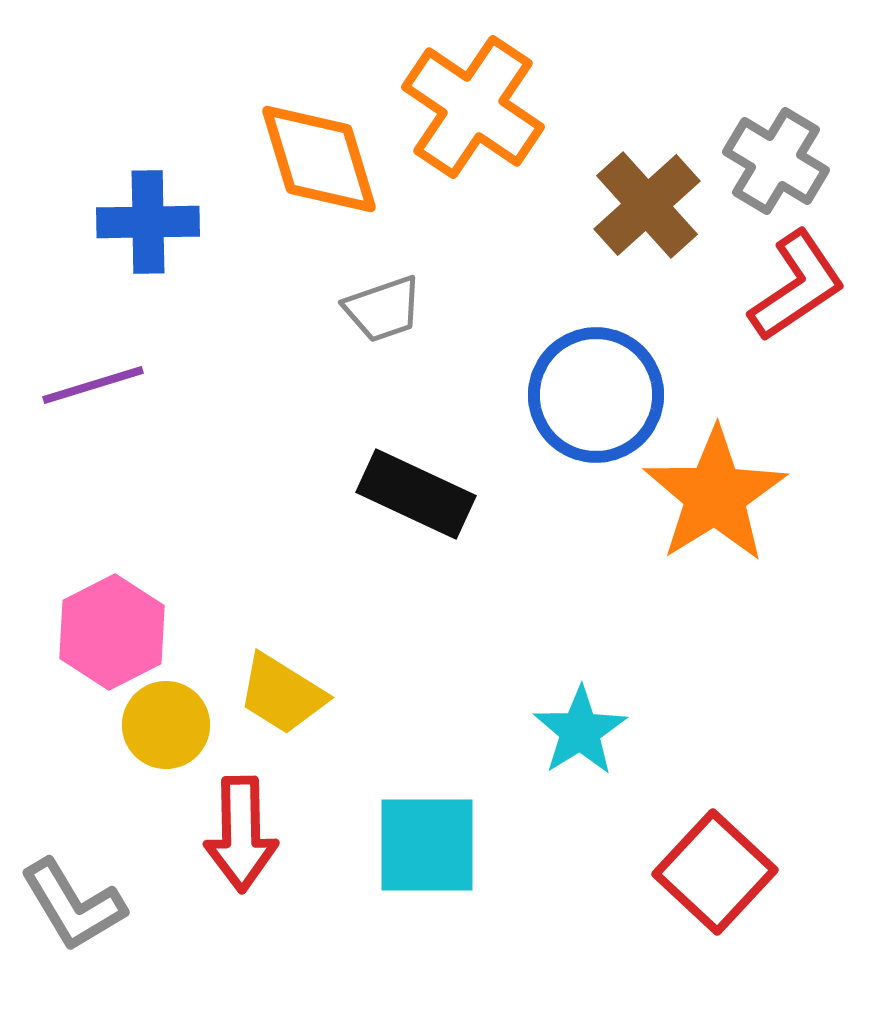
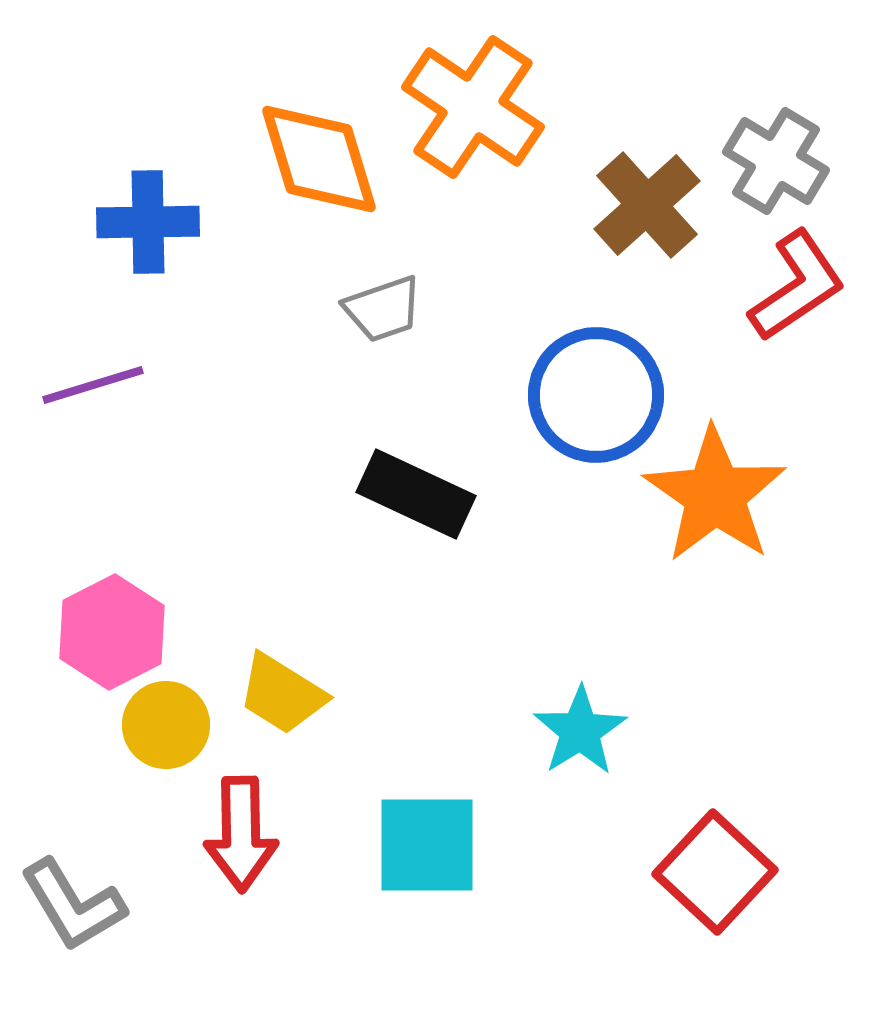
orange star: rotated 5 degrees counterclockwise
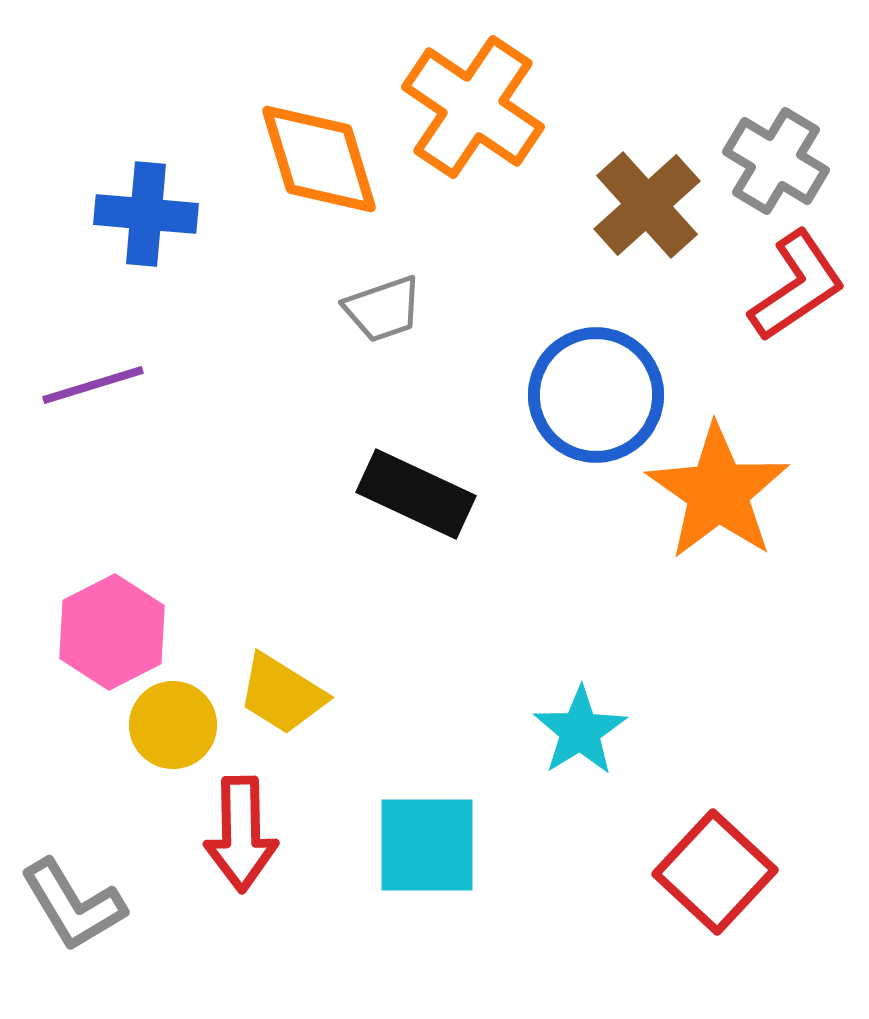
blue cross: moved 2 px left, 8 px up; rotated 6 degrees clockwise
orange star: moved 3 px right, 3 px up
yellow circle: moved 7 px right
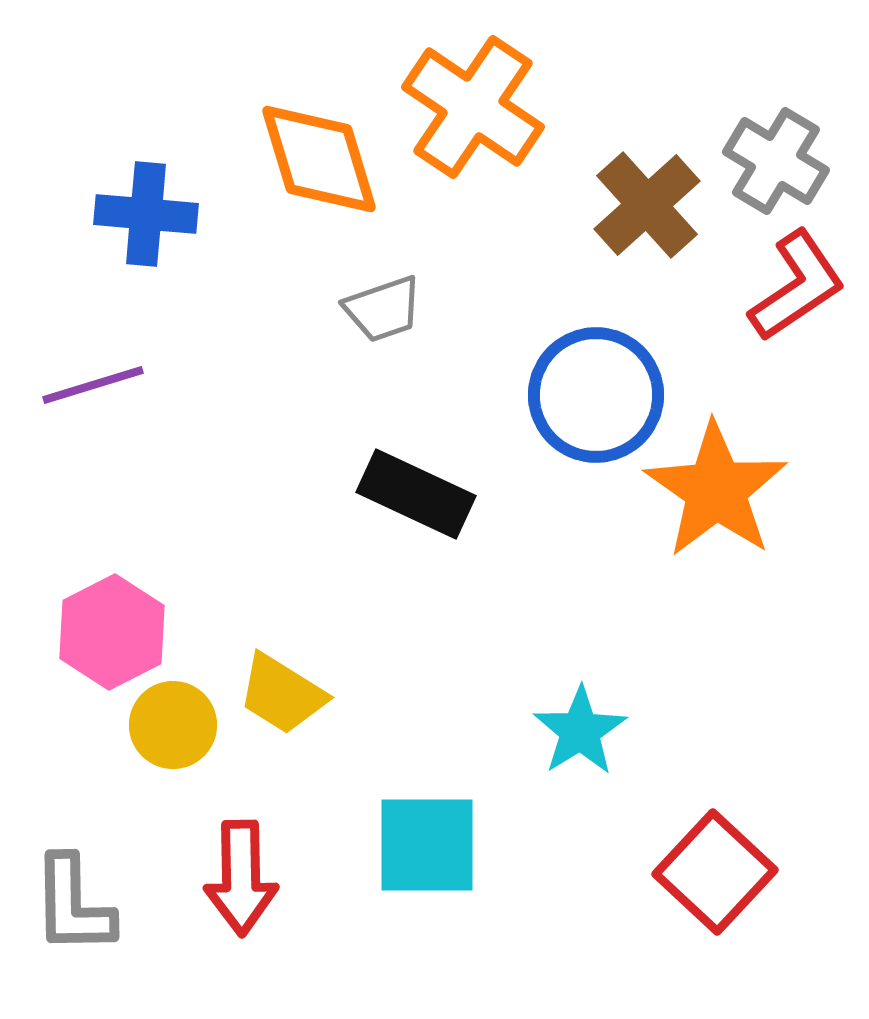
orange star: moved 2 px left, 2 px up
red arrow: moved 44 px down
gray L-shape: rotated 30 degrees clockwise
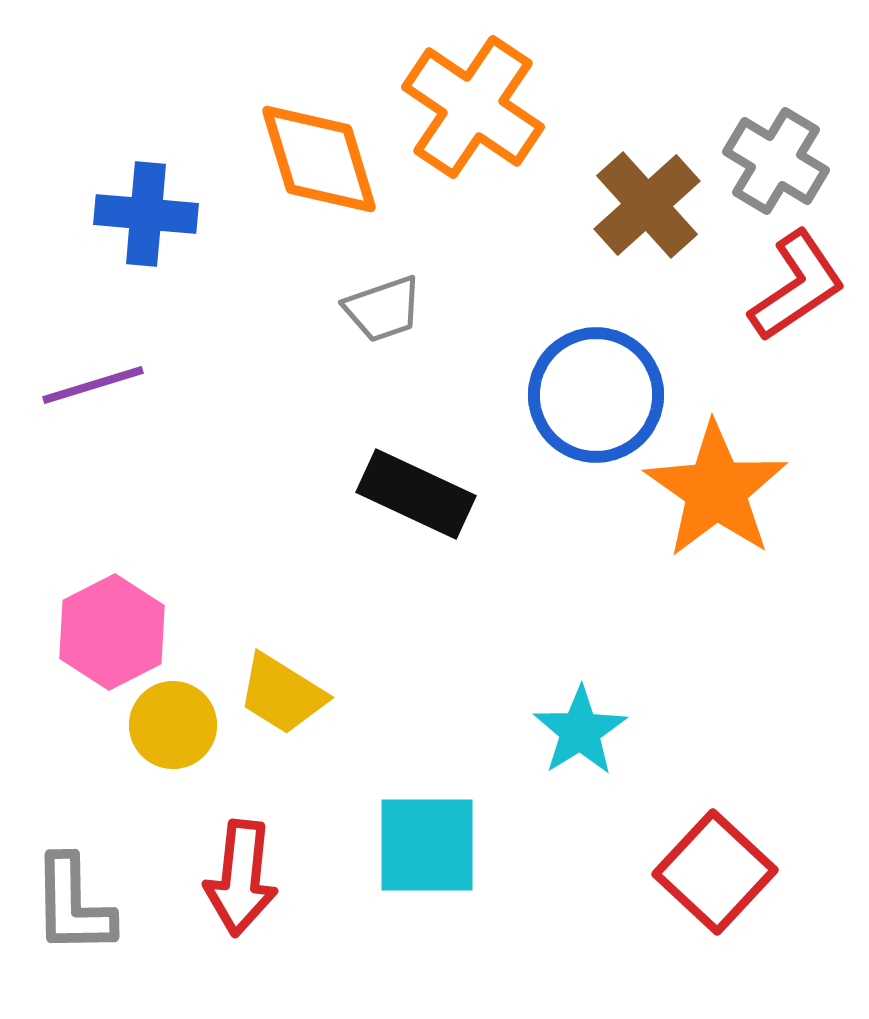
red arrow: rotated 7 degrees clockwise
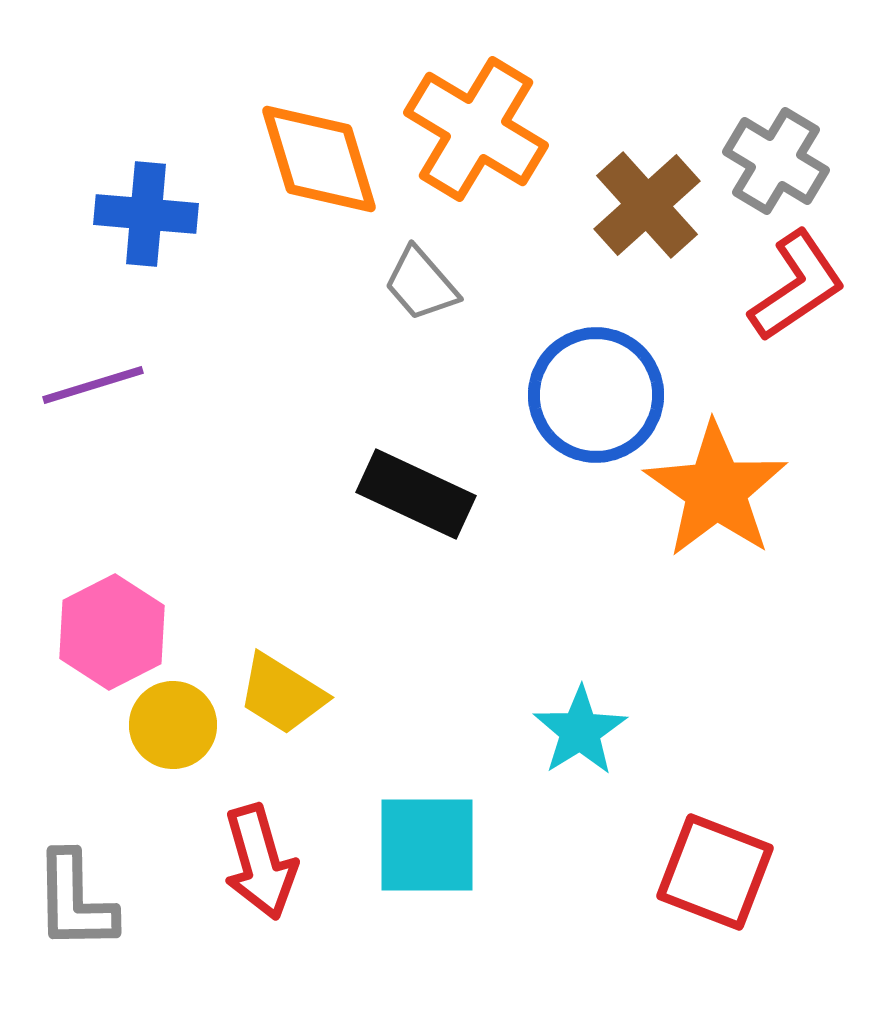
orange cross: moved 3 px right, 22 px down; rotated 3 degrees counterclockwise
gray trapezoid: moved 38 px right, 25 px up; rotated 68 degrees clockwise
red square: rotated 22 degrees counterclockwise
red arrow: moved 19 px right, 16 px up; rotated 22 degrees counterclockwise
gray L-shape: moved 2 px right, 4 px up
